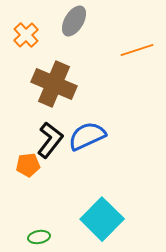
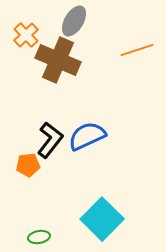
brown cross: moved 4 px right, 24 px up
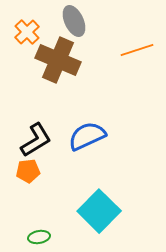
gray ellipse: rotated 56 degrees counterclockwise
orange cross: moved 1 px right, 3 px up
black L-shape: moved 14 px left; rotated 21 degrees clockwise
orange pentagon: moved 6 px down
cyan square: moved 3 px left, 8 px up
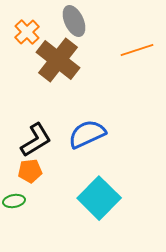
brown cross: rotated 15 degrees clockwise
blue semicircle: moved 2 px up
orange pentagon: moved 2 px right
cyan square: moved 13 px up
green ellipse: moved 25 px left, 36 px up
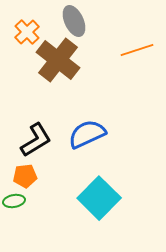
orange pentagon: moved 5 px left, 5 px down
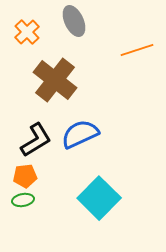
brown cross: moved 3 px left, 20 px down
blue semicircle: moved 7 px left
green ellipse: moved 9 px right, 1 px up
